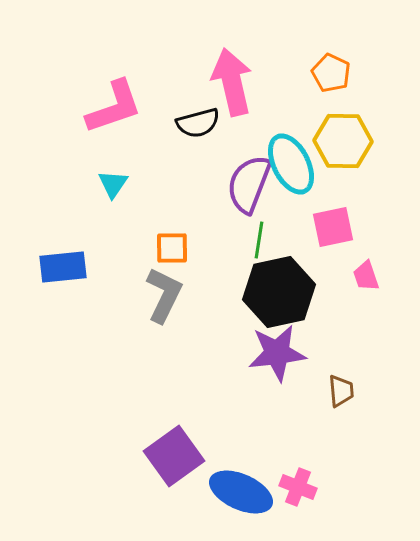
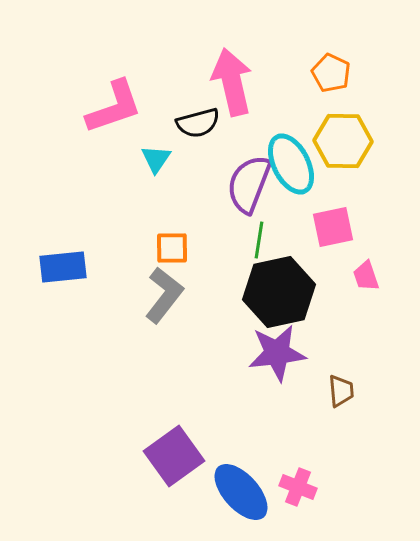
cyan triangle: moved 43 px right, 25 px up
gray L-shape: rotated 12 degrees clockwise
blue ellipse: rotated 24 degrees clockwise
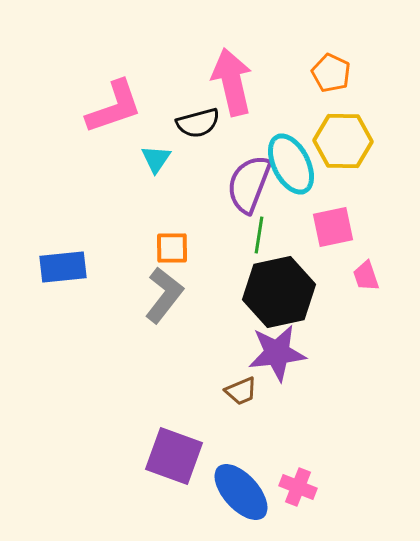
green line: moved 5 px up
brown trapezoid: moved 100 px left; rotated 72 degrees clockwise
purple square: rotated 34 degrees counterclockwise
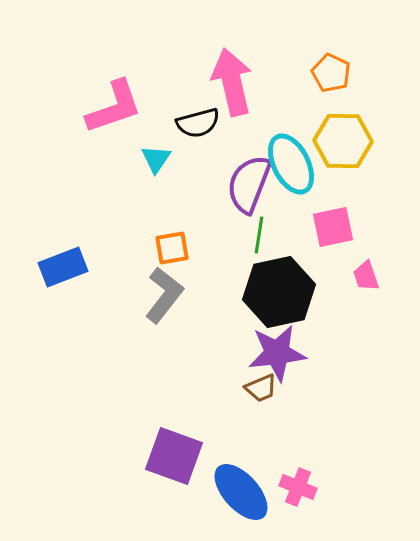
orange square: rotated 9 degrees counterclockwise
blue rectangle: rotated 15 degrees counterclockwise
brown trapezoid: moved 20 px right, 3 px up
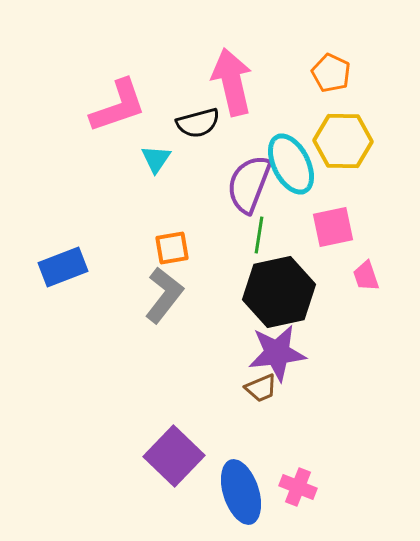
pink L-shape: moved 4 px right, 1 px up
purple square: rotated 24 degrees clockwise
blue ellipse: rotated 24 degrees clockwise
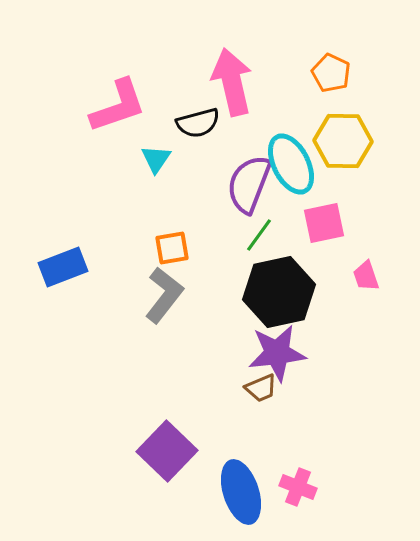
pink square: moved 9 px left, 4 px up
green line: rotated 27 degrees clockwise
purple square: moved 7 px left, 5 px up
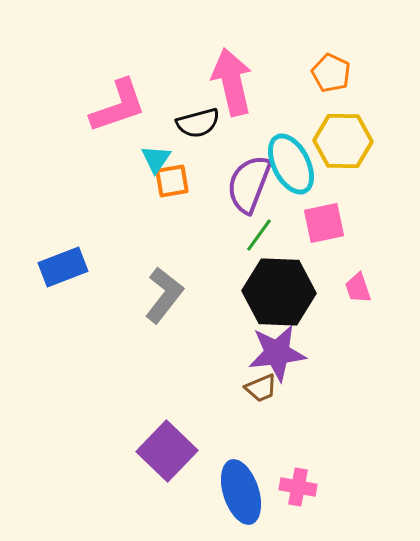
orange square: moved 67 px up
pink trapezoid: moved 8 px left, 12 px down
black hexagon: rotated 14 degrees clockwise
pink cross: rotated 12 degrees counterclockwise
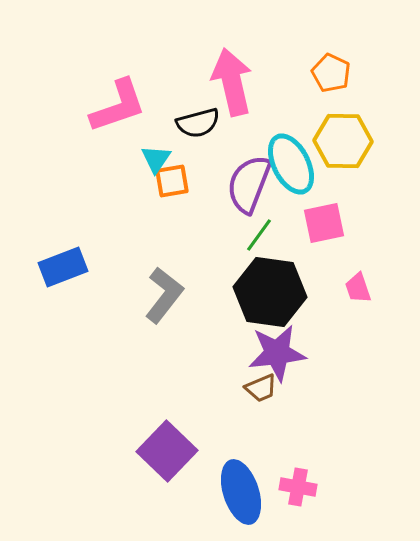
black hexagon: moved 9 px left; rotated 6 degrees clockwise
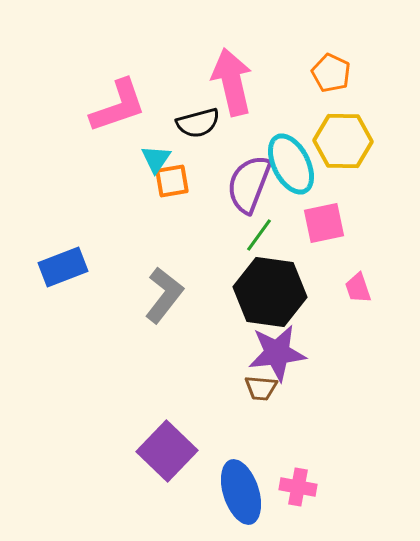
brown trapezoid: rotated 28 degrees clockwise
